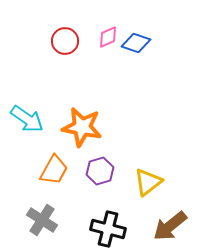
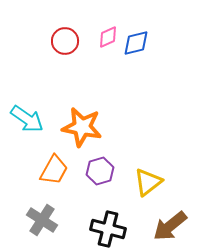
blue diamond: rotated 32 degrees counterclockwise
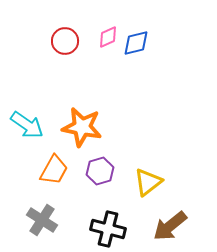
cyan arrow: moved 6 px down
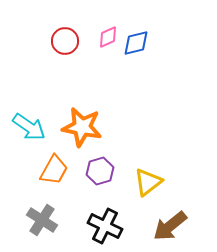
cyan arrow: moved 2 px right, 2 px down
black cross: moved 3 px left, 3 px up; rotated 12 degrees clockwise
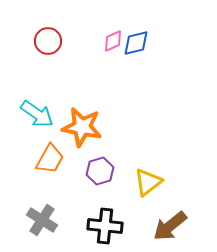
pink diamond: moved 5 px right, 4 px down
red circle: moved 17 px left
cyan arrow: moved 8 px right, 13 px up
orange trapezoid: moved 4 px left, 11 px up
black cross: rotated 20 degrees counterclockwise
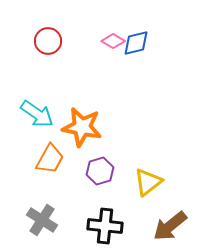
pink diamond: rotated 55 degrees clockwise
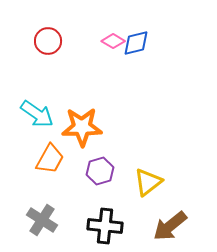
orange star: rotated 12 degrees counterclockwise
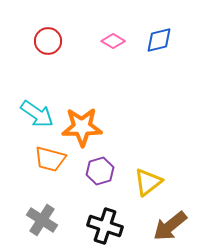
blue diamond: moved 23 px right, 3 px up
orange trapezoid: rotated 76 degrees clockwise
black cross: rotated 12 degrees clockwise
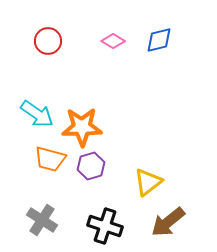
purple hexagon: moved 9 px left, 5 px up
brown arrow: moved 2 px left, 4 px up
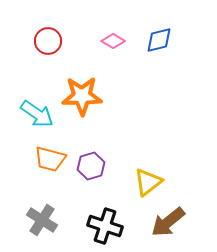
orange star: moved 31 px up
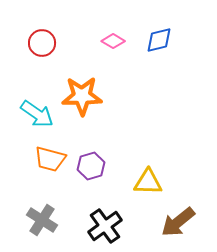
red circle: moved 6 px left, 2 px down
yellow triangle: rotated 40 degrees clockwise
brown arrow: moved 10 px right
black cross: rotated 36 degrees clockwise
